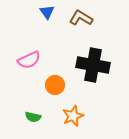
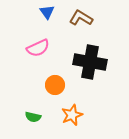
pink semicircle: moved 9 px right, 12 px up
black cross: moved 3 px left, 3 px up
orange star: moved 1 px left, 1 px up
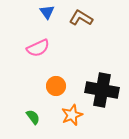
black cross: moved 12 px right, 28 px down
orange circle: moved 1 px right, 1 px down
green semicircle: rotated 140 degrees counterclockwise
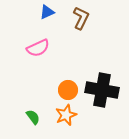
blue triangle: rotated 42 degrees clockwise
brown L-shape: rotated 85 degrees clockwise
orange circle: moved 12 px right, 4 px down
orange star: moved 6 px left
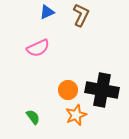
brown L-shape: moved 3 px up
orange star: moved 10 px right
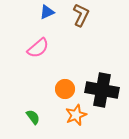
pink semicircle: rotated 15 degrees counterclockwise
orange circle: moved 3 px left, 1 px up
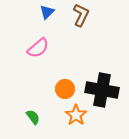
blue triangle: rotated 21 degrees counterclockwise
orange star: rotated 15 degrees counterclockwise
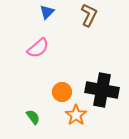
brown L-shape: moved 8 px right
orange circle: moved 3 px left, 3 px down
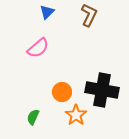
green semicircle: rotated 119 degrees counterclockwise
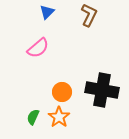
orange star: moved 17 px left, 2 px down
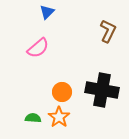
brown L-shape: moved 19 px right, 16 px down
green semicircle: moved 1 px down; rotated 70 degrees clockwise
